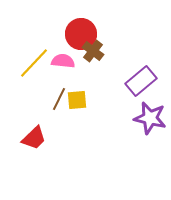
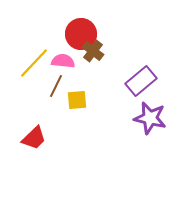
brown line: moved 3 px left, 13 px up
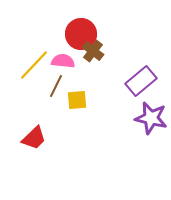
yellow line: moved 2 px down
purple star: moved 1 px right
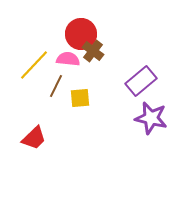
pink semicircle: moved 5 px right, 2 px up
yellow square: moved 3 px right, 2 px up
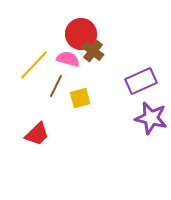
pink semicircle: rotated 10 degrees clockwise
purple rectangle: rotated 16 degrees clockwise
yellow square: rotated 10 degrees counterclockwise
red trapezoid: moved 3 px right, 4 px up
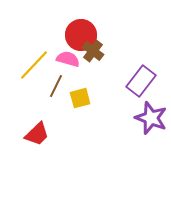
red circle: moved 1 px down
purple rectangle: rotated 28 degrees counterclockwise
purple star: rotated 8 degrees clockwise
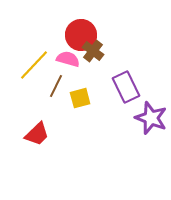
purple rectangle: moved 15 px left, 6 px down; rotated 64 degrees counterclockwise
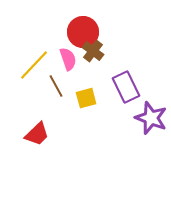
red circle: moved 2 px right, 3 px up
pink semicircle: rotated 55 degrees clockwise
brown line: rotated 55 degrees counterclockwise
yellow square: moved 6 px right
